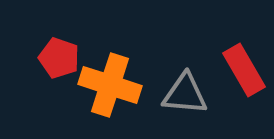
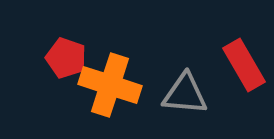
red pentagon: moved 7 px right
red rectangle: moved 5 px up
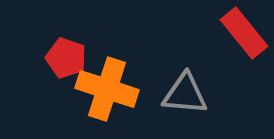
red rectangle: moved 32 px up; rotated 9 degrees counterclockwise
orange cross: moved 3 px left, 4 px down
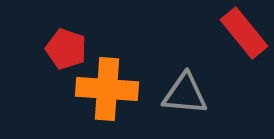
red pentagon: moved 9 px up
orange cross: rotated 14 degrees counterclockwise
